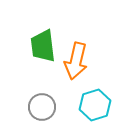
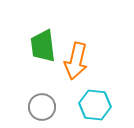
cyan hexagon: rotated 24 degrees clockwise
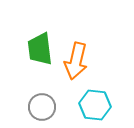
green trapezoid: moved 3 px left, 3 px down
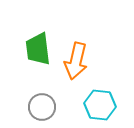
green trapezoid: moved 2 px left
cyan hexagon: moved 5 px right
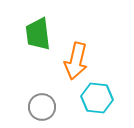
green trapezoid: moved 15 px up
cyan hexagon: moved 3 px left, 7 px up
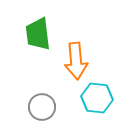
orange arrow: rotated 18 degrees counterclockwise
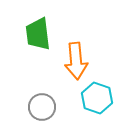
cyan hexagon: rotated 12 degrees clockwise
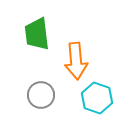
green trapezoid: moved 1 px left
gray circle: moved 1 px left, 12 px up
